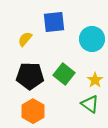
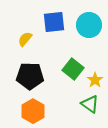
cyan circle: moved 3 px left, 14 px up
green square: moved 9 px right, 5 px up
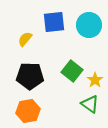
green square: moved 1 px left, 2 px down
orange hexagon: moved 5 px left; rotated 20 degrees clockwise
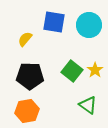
blue square: rotated 15 degrees clockwise
yellow star: moved 10 px up
green triangle: moved 2 px left, 1 px down
orange hexagon: moved 1 px left
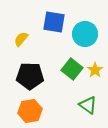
cyan circle: moved 4 px left, 9 px down
yellow semicircle: moved 4 px left
green square: moved 2 px up
orange hexagon: moved 3 px right
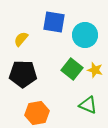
cyan circle: moved 1 px down
yellow star: rotated 21 degrees counterclockwise
black pentagon: moved 7 px left, 2 px up
green triangle: rotated 12 degrees counterclockwise
orange hexagon: moved 7 px right, 2 px down
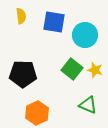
yellow semicircle: moved 23 px up; rotated 133 degrees clockwise
orange hexagon: rotated 15 degrees counterclockwise
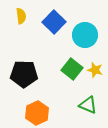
blue square: rotated 35 degrees clockwise
black pentagon: moved 1 px right
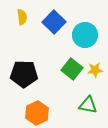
yellow semicircle: moved 1 px right, 1 px down
yellow star: rotated 21 degrees counterclockwise
green triangle: rotated 12 degrees counterclockwise
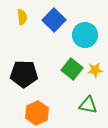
blue square: moved 2 px up
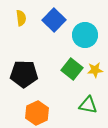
yellow semicircle: moved 1 px left, 1 px down
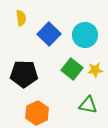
blue square: moved 5 px left, 14 px down
